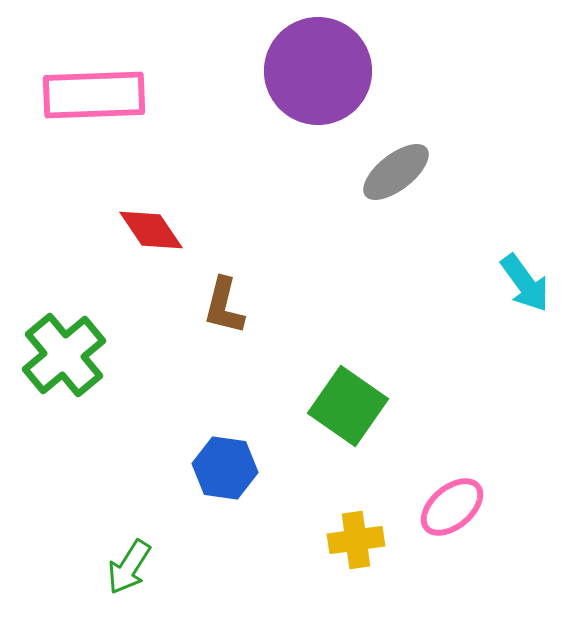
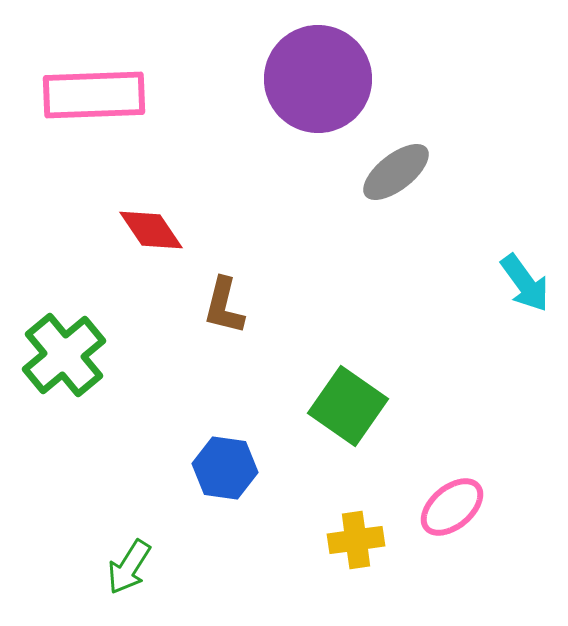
purple circle: moved 8 px down
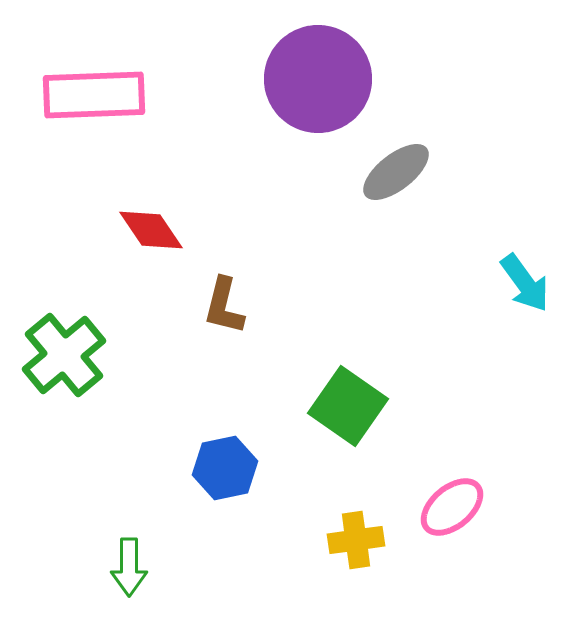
blue hexagon: rotated 20 degrees counterclockwise
green arrow: rotated 32 degrees counterclockwise
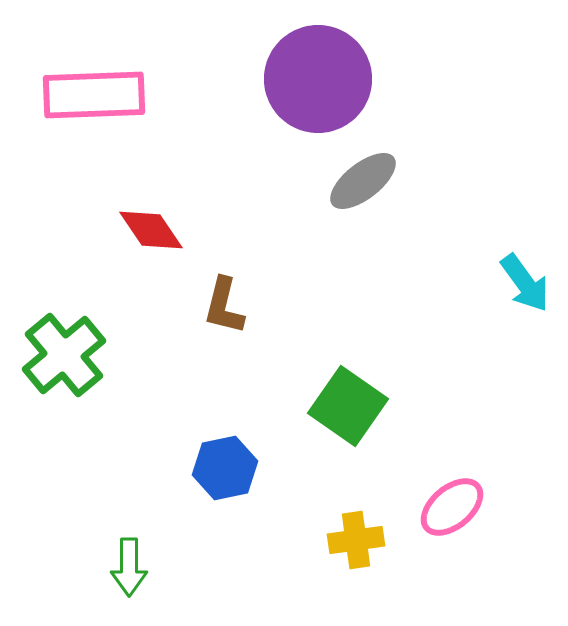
gray ellipse: moved 33 px left, 9 px down
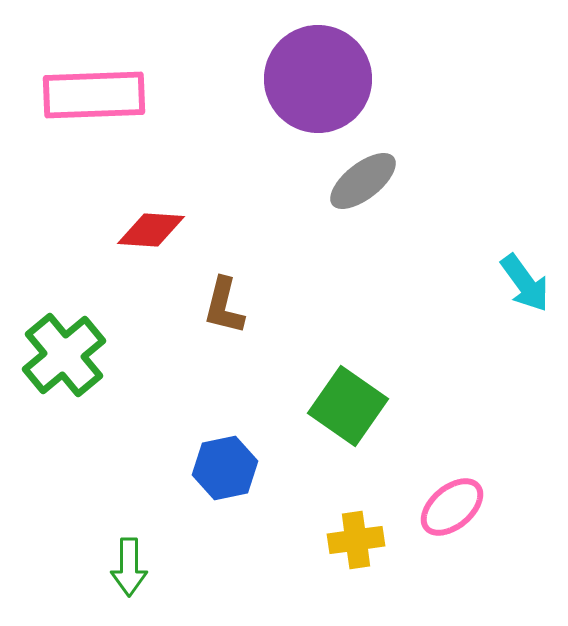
red diamond: rotated 52 degrees counterclockwise
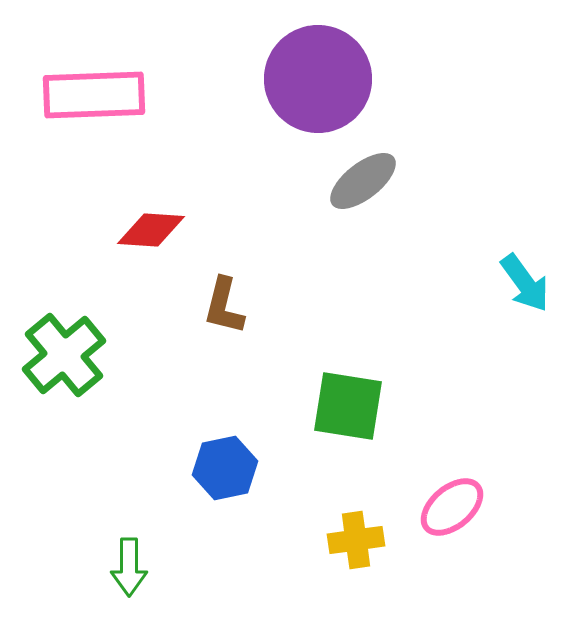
green square: rotated 26 degrees counterclockwise
